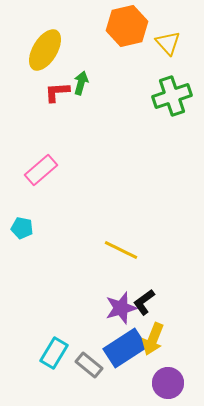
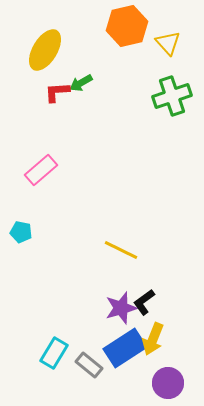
green arrow: rotated 135 degrees counterclockwise
cyan pentagon: moved 1 px left, 4 px down
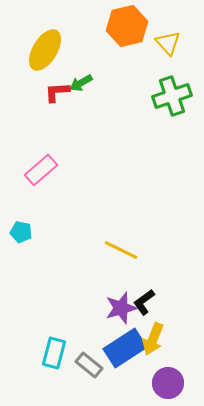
cyan rectangle: rotated 16 degrees counterclockwise
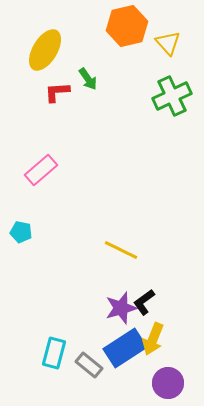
green arrow: moved 7 px right, 4 px up; rotated 95 degrees counterclockwise
green cross: rotated 6 degrees counterclockwise
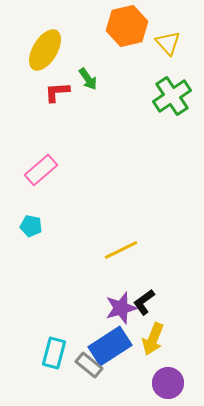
green cross: rotated 9 degrees counterclockwise
cyan pentagon: moved 10 px right, 6 px up
yellow line: rotated 52 degrees counterclockwise
blue rectangle: moved 15 px left, 2 px up
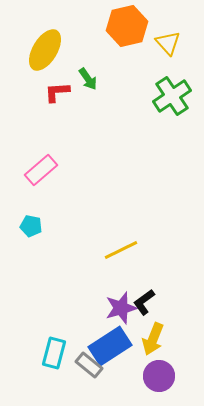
purple circle: moved 9 px left, 7 px up
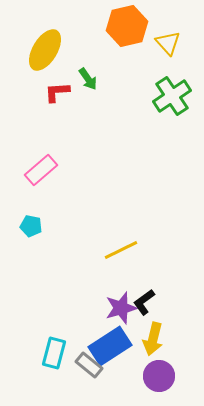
yellow arrow: rotated 8 degrees counterclockwise
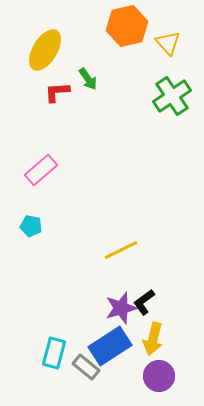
gray rectangle: moved 3 px left, 2 px down
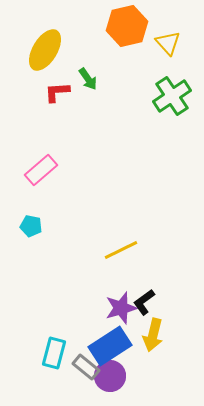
yellow arrow: moved 4 px up
purple circle: moved 49 px left
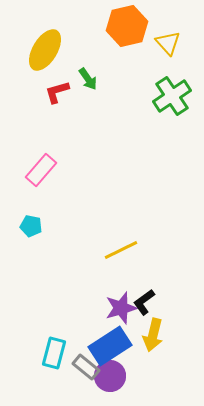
red L-shape: rotated 12 degrees counterclockwise
pink rectangle: rotated 8 degrees counterclockwise
